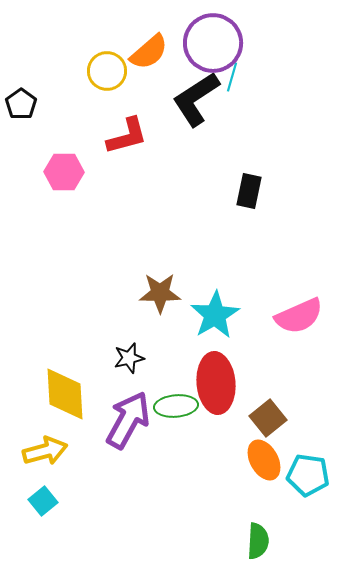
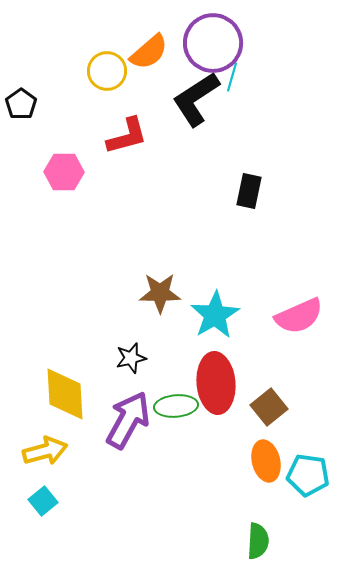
black star: moved 2 px right
brown square: moved 1 px right, 11 px up
orange ellipse: moved 2 px right, 1 px down; rotated 15 degrees clockwise
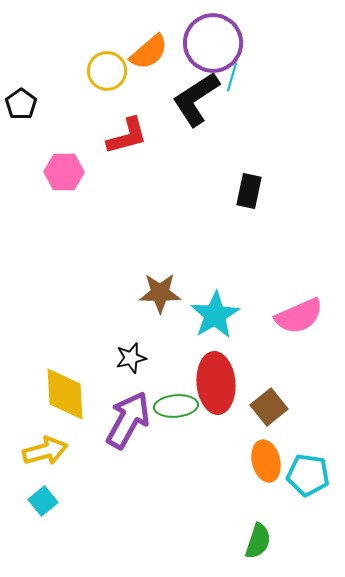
green semicircle: rotated 15 degrees clockwise
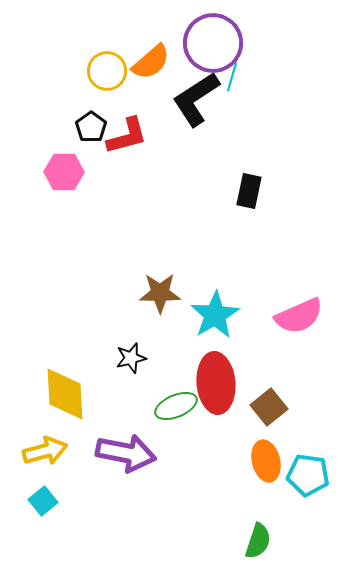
orange semicircle: moved 2 px right, 10 px down
black pentagon: moved 70 px right, 23 px down
green ellipse: rotated 18 degrees counterclockwise
purple arrow: moved 2 px left, 33 px down; rotated 72 degrees clockwise
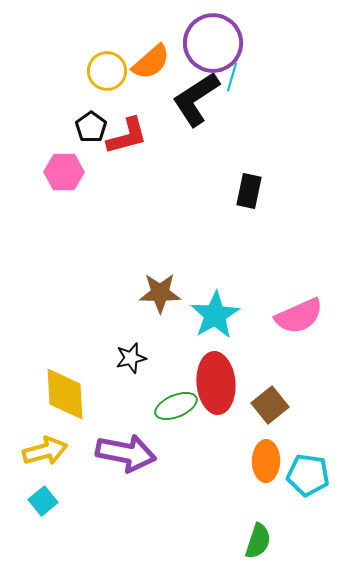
brown square: moved 1 px right, 2 px up
orange ellipse: rotated 15 degrees clockwise
